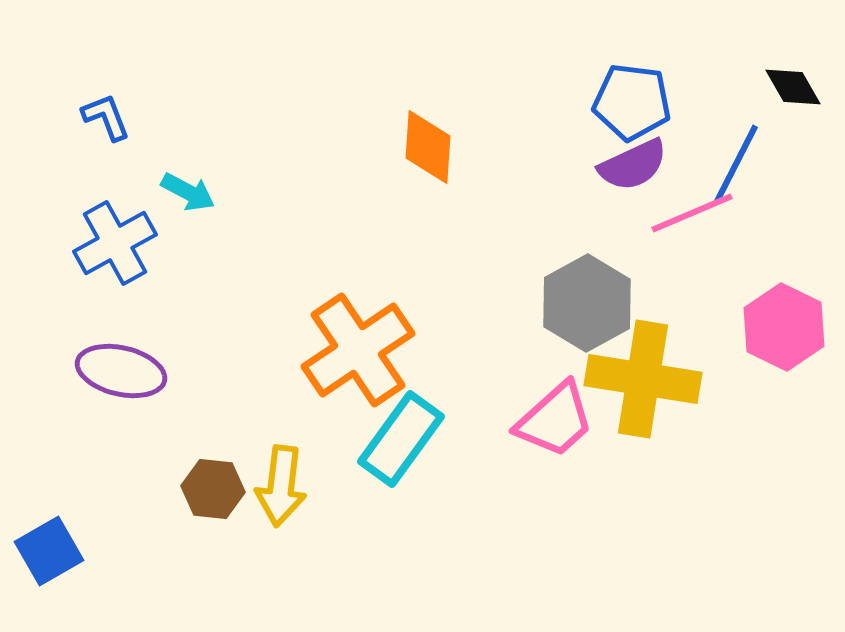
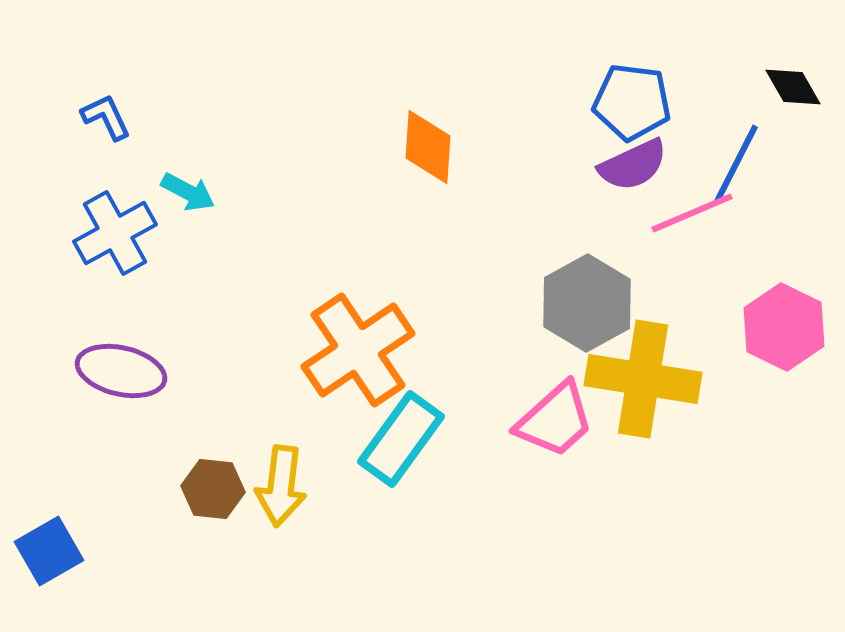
blue L-shape: rotated 4 degrees counterclockwise
blue cross: moved 10 px up
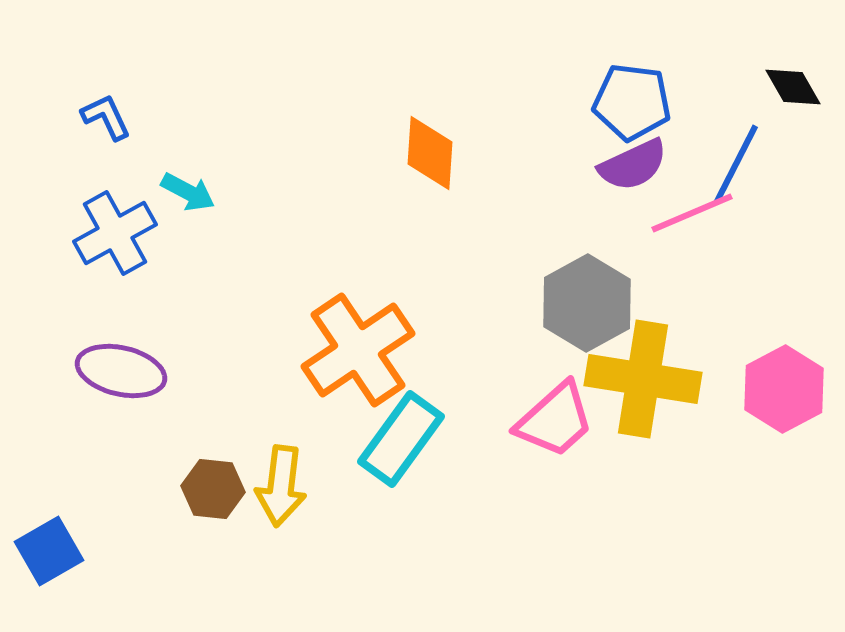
orange diamond: moved 2 px right, 6 px down
pink hexagon: moved 62 px down; rotated 6 degrees clockwise
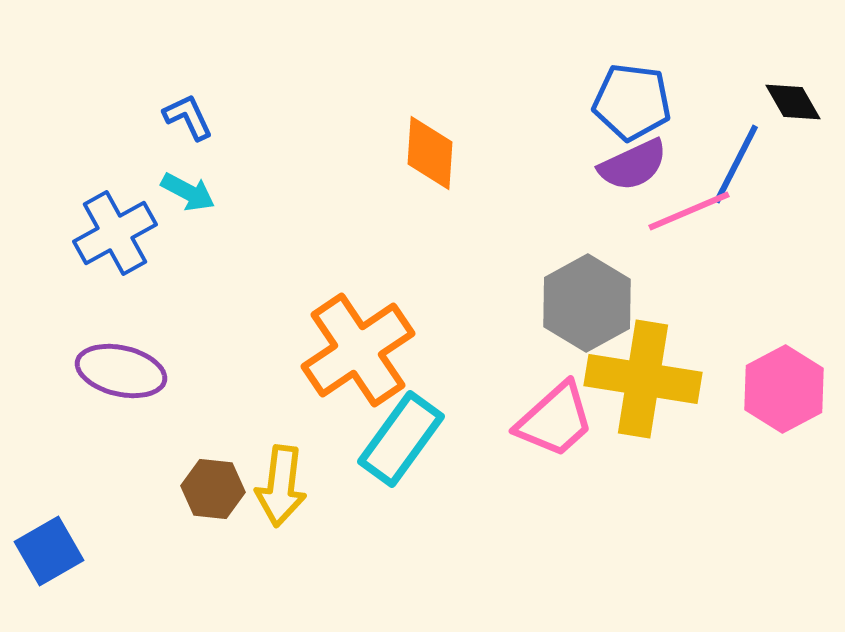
black diamond: moved 15 px down
blue L-shape: moved 82 px right
pink line: moved 3 px left, 2 px up
